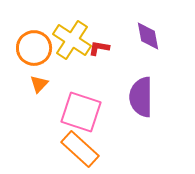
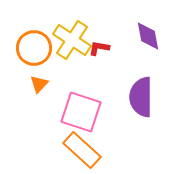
orange rectangle: moved 2 px right, 1 px down
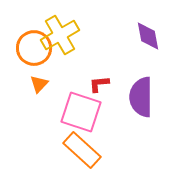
yellow cross: moved 12 px left, 5 px up; rotated 27 degrees clockwise
red L-shape: moved 36 px down; rotated 15 degrees counterclockwise
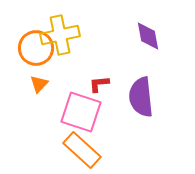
yellow cross: rotated 18 degrees clockwise
orange circle: moved 2 px right
purple semicircle: rotated 6 degrees counterclockwise
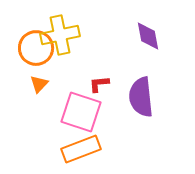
orange rectangle: moved 1 px left, 1 px up; rotated 63 degrees counterclockwise
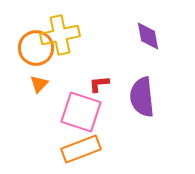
purple semicircle: moved 1 px right
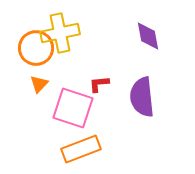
yellow cross: moved 2 px up
pink square: moved 8 px left, 4 px up
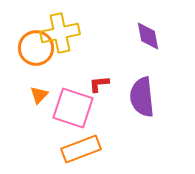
orange triangle: moved 11 px down
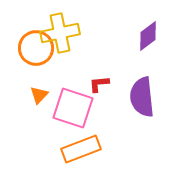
purple diamond: rotated 64 degrees clockwise
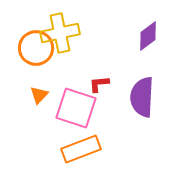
purple semicircle: rotated 9 degrees clockwise
pink square: moved 3 px right
